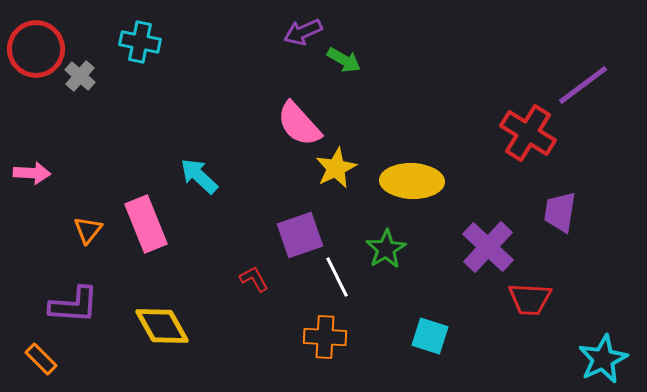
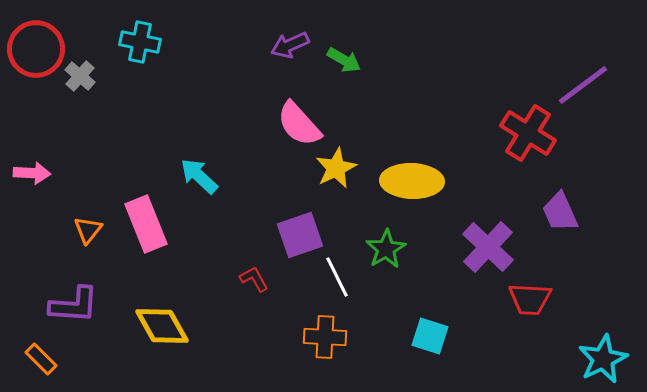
purple arrow: moved 13 px left, 13 px down
purple trapezoid: rotated 33 degrees counterclockwise
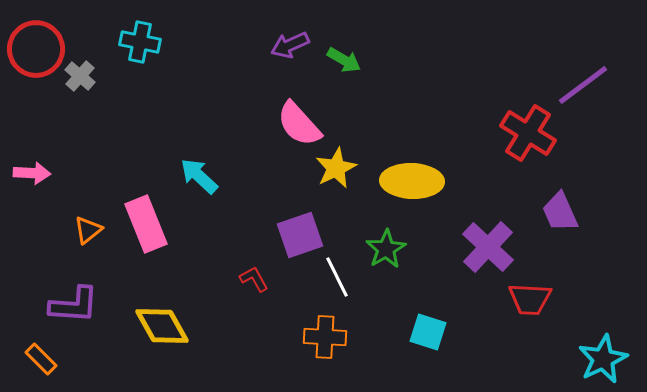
orange triangle: rotated 12 degrees clockwise
cyan square: moved 2 px left, 4 px up
